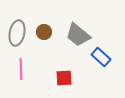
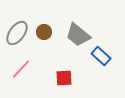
gray ellipse: rotated 25 degrees clockwise
blue rectangle: moved 1 px up
pink line: rotated 45 degrees clockwise
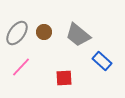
blue rectangle: moved 1 px right, 5 px down
pink line: moved 2 px up
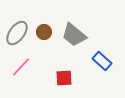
gray trapezoid: moved 4 px left
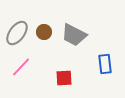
gray trapezoid: rotated 12 degrees counterclockwise
blue rectangle: moved 3 px right, 3 px down; rotated 42 degrees clockwise
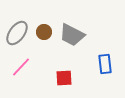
gray trapezoid: moved 2 px left
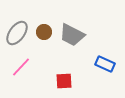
blue rectangle: rotated 60 degrees counterclockwise
red square: moved 3 px down
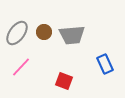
gray trapezoid: rotated 32 degrees counterclockwise
blue rectangle: rotated 42 degrees clockwise
red square: rotated 24 degrees clockwise
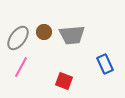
gray ellipse: moved 1 px right, 5 px down
pink line: rotated 15 degrees counterclockwise
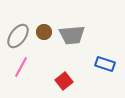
gray ellipse: moved 2 px up
blue rectangle: rotated 48 degrees counterclockwise
red square: rotated 30 degrees clockwise
